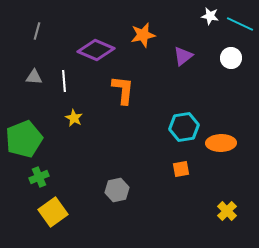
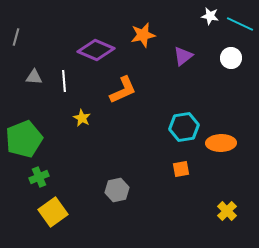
gray line: moved 21 px left, 6 px down
orange L-shape: rotated 60 degrees clockwise
yellow star: moved 8 px right
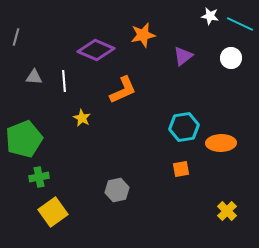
green cross: rotated 12 degrees clockwise
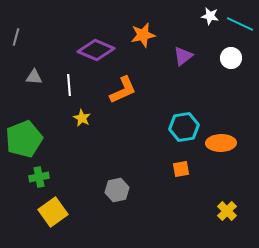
white line: moved 5 px right, 4 px down
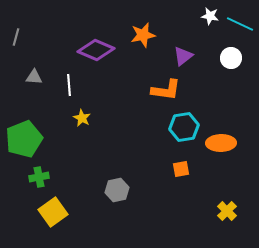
orange L-shape: moved 43 px right; rotated 32 degrees clockwise
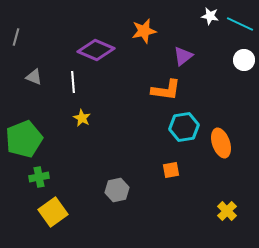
orange star: moved 1 px right, 4 px up
white circle: moved 13 px right, 2 px down
gray triangle: rotated 18 degrees clockwise
white line: moved 4 px right, 3 px up
orange ellipse: rotated 72 degrees clockwise
orange square: moved 10 px left, 1 px down
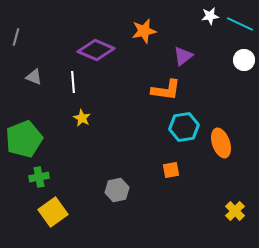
white star: rotated 18 degrees counterclockwise
yellow cross: moved 8 px right
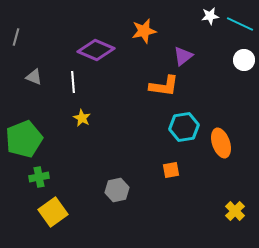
orange L-shape: moved 2 px left, 4 px up
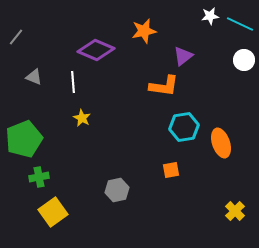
gray line: rotated 24 degrees clockwise
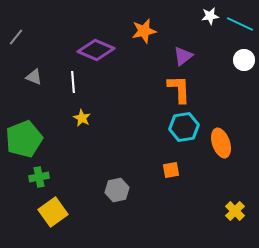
orange L-shape: moved 15 px right, 3 px down; rotated 100 degrees counterclockwise
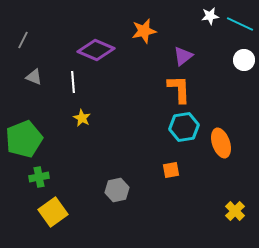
gray line: moved 7 px right, 3 px down; rotated 12 degrees counterclockwise
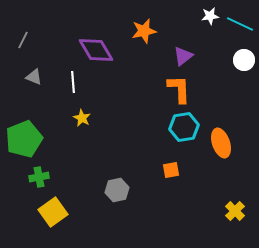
purple diamond: rotated 36 degrees clockwise
